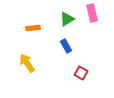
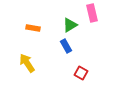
green triangle: moved 3 px right, 6 px down
orange rectangle: rotated 16 degrees clockwise
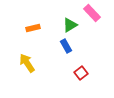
pink rectangle: rotated 30 degrees counterclockwise
orange rectangle: rotated 24 degrees counterclockwise
red square: rotated 24 degrees clockwise
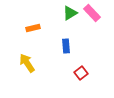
green triangle: moved 12 px up
blue rectangle: rotated 24 degrees clockwise
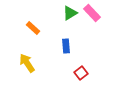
orange rectangle: rotated 56 degrees clockwise
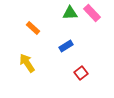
green triangle: rotated 28 degrees clockwise
blue rectangle: rotated 64 degrees clockwise
